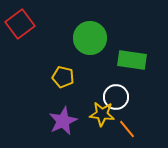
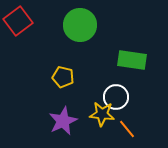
red square: moved 2 px left, 3 px up
green circle: moved 10 px left, 13 px up
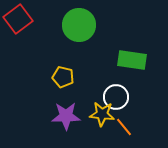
red square: moved 2 px up
green circle: moved 1 px left
purple star: moved 3 px right, 5 px up; rotated 24 degrees clockwise
orange line: moved 3 px left, 2 px up
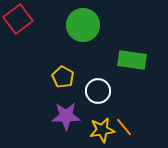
green circle: moved 4 px right
yellow pentagon: rotated 15 degrees clockwise
white circle: moved 18 px left, 6 px up
yellow star: moved 16 px down; rotated 15 degrees counterclockwise
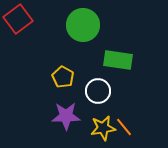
green rectangle: moved 14 px left
yellow star: moved 1 px right, 2 px up
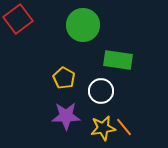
yellow pentagon: moved 1 px right, 1 px down
white circle: moved 3 px right
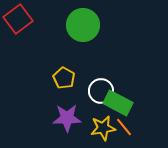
green rectangle: moved 43 px down; rotated 20 degrees clockwise
purple star: moved 1 px right, 2 px down
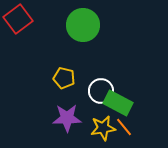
yellow pentagon: rotated 15 degrees counterclockwise
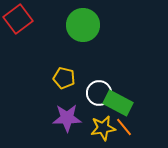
white circle: moved 2 px left, 2 px down
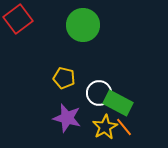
purple star: rotated 16 degrees clockwise
yellow star: moved 2 px right, 1 px up; rotated 20 degrees counterclockwise
